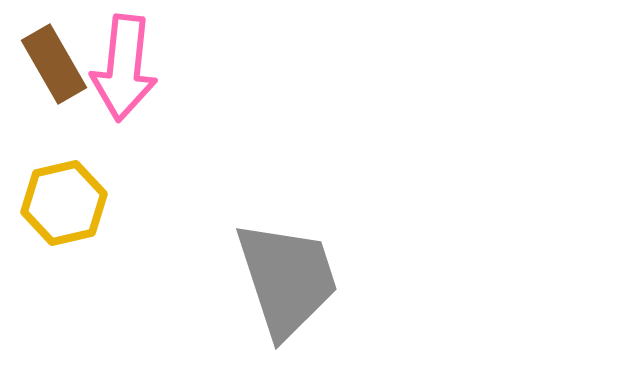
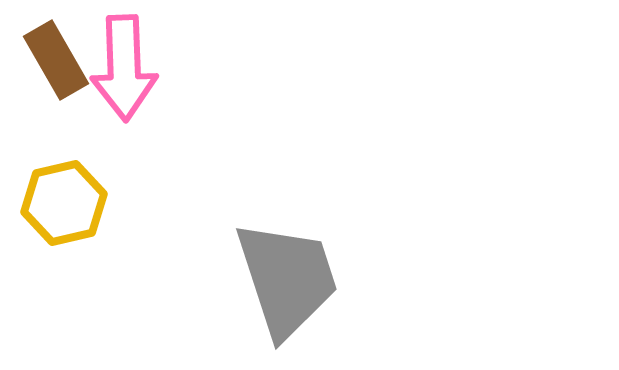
brown rectangle: moved 2 px right, 4 px up
pink arrow: rotated 8 degrees counterclockwise
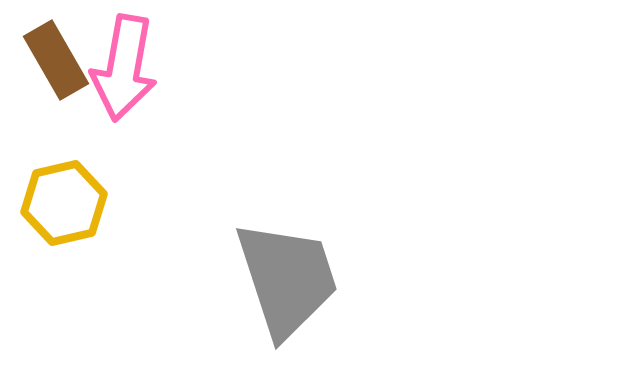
pink arrow: rotated 12 degrees clockwise
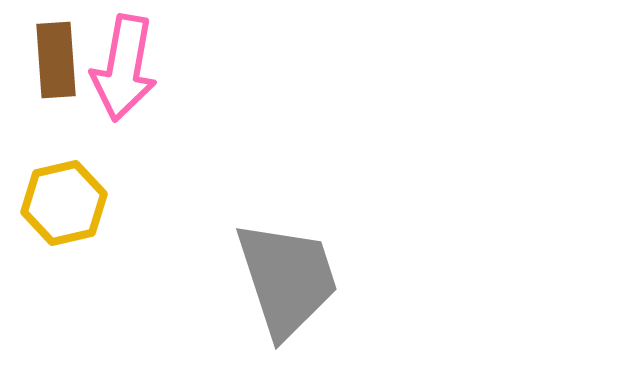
brown rectangle: rotated 26 degrees clockwise
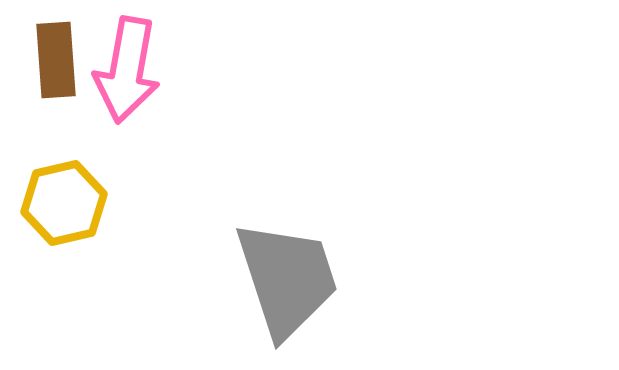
pink arrow: moved 3 px right, 2 px down
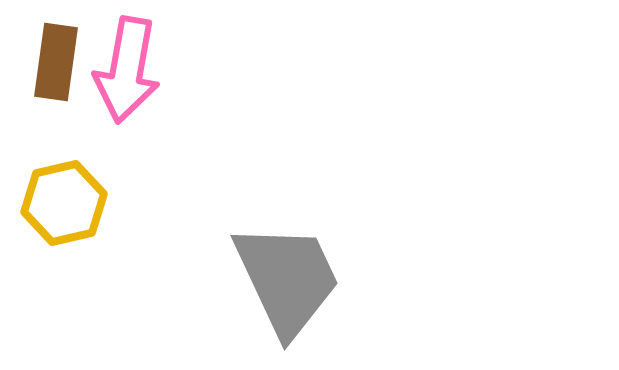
brown rectangle: moved 2 px down; rotated 12 degrees clockwise
gray trapezoid: rotated 7 degrees counterclockwise
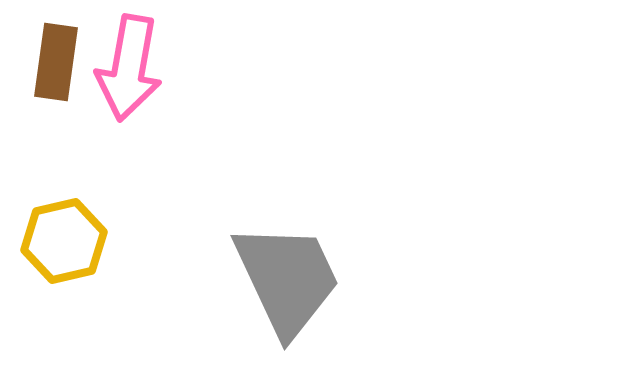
pink arrow: moved 2 px right, 2 px up
yellow hexagon: moved 38 px down
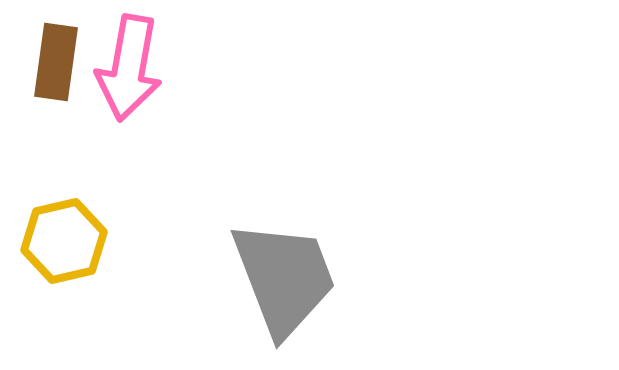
gray trapezoid: moved 3 px left, 1 px up; rotated 4 degrees clockwise
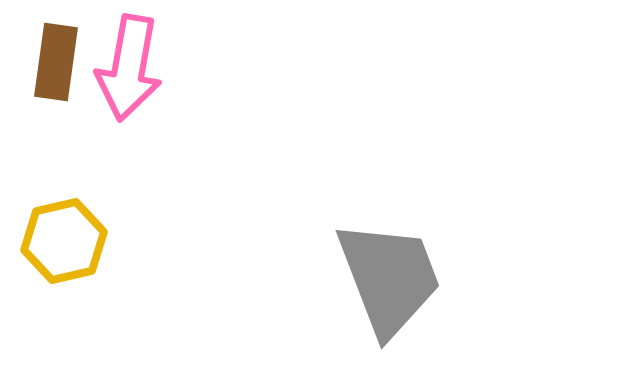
gray trapezoid: moved 105 px right
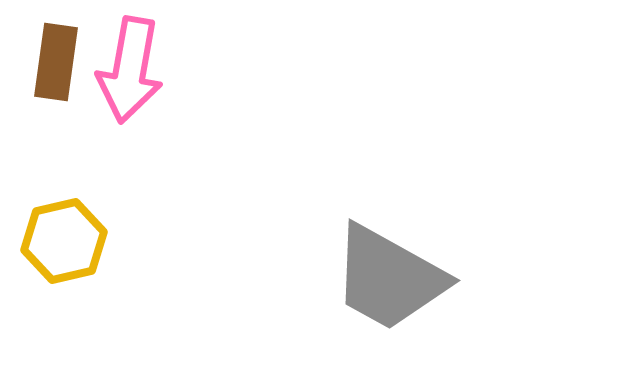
pink arrow: moved 1 px right, 2 px down
gray trapezoid: rotated 140 degrees clockwise
